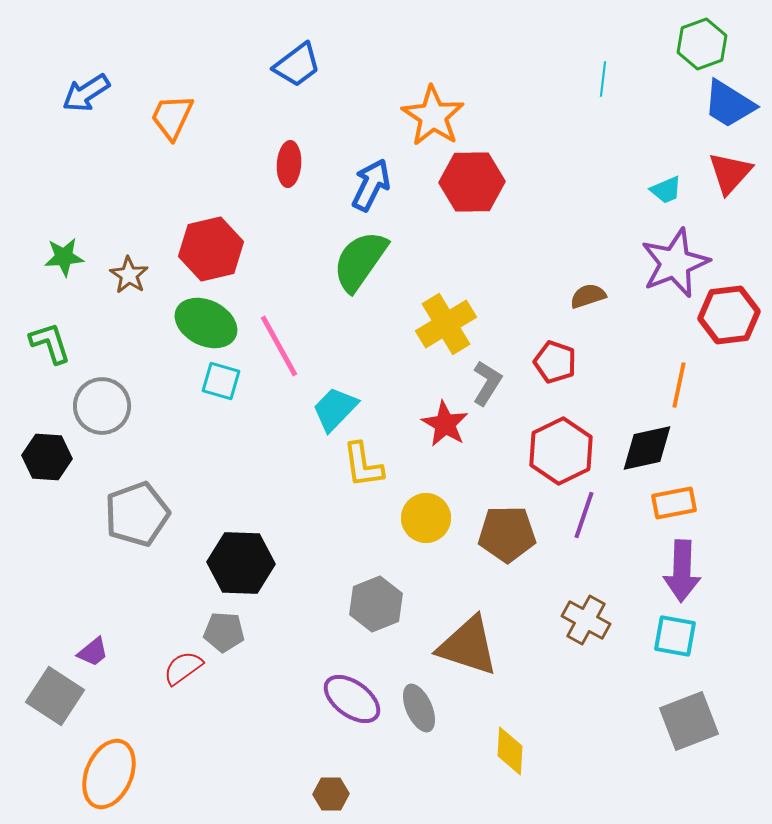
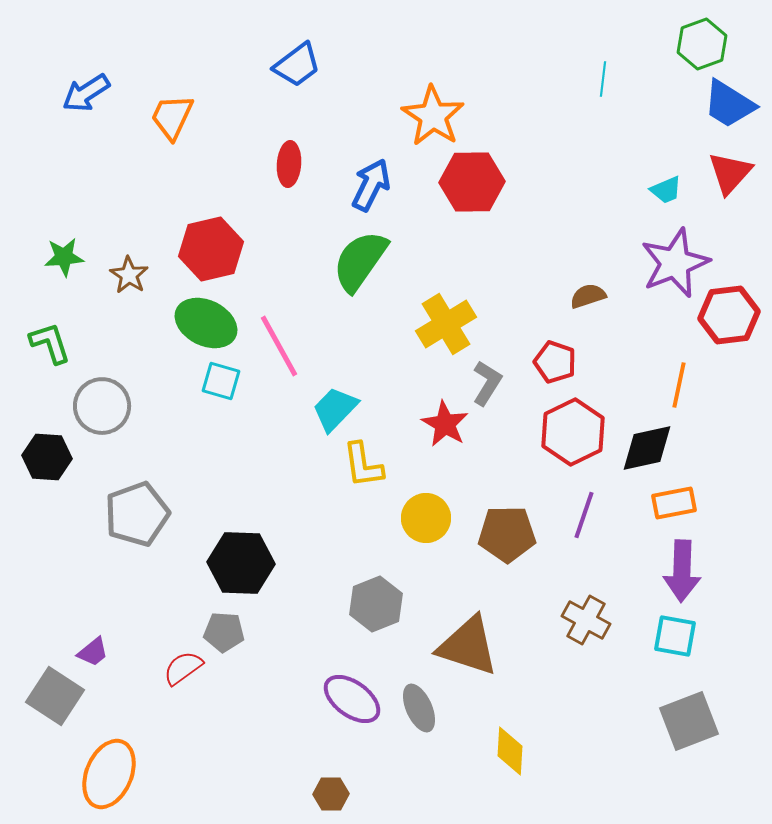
red hexagon at (561, 451): moved 12 px right, 19 px up
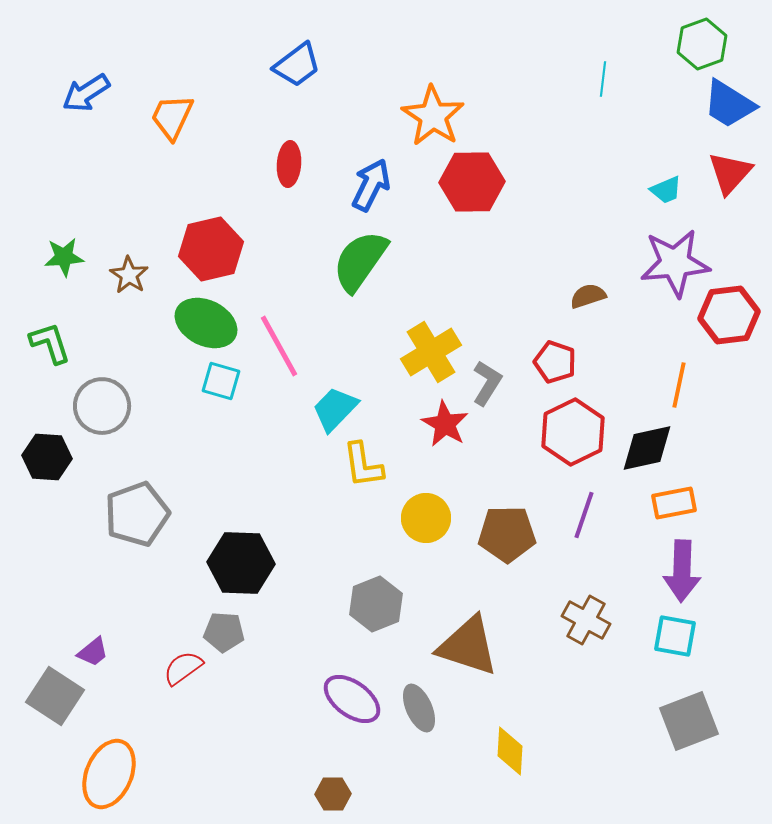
purple star at (675, 263): rotated 16 degrees clockwise
yellow cross at (446, 324): moved 15 px left, 28 px down
brown hexagon at (331, 794): moved 2 px right
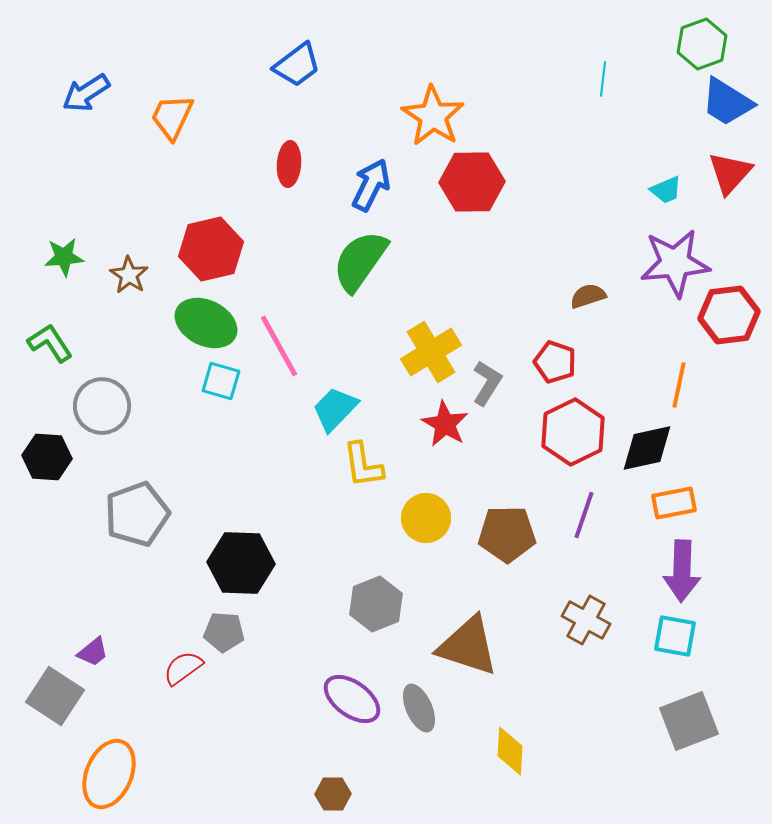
blue trapezoid at (729, 104): moved 2 px left, 2 px up
green L-shape at (50, 343): rotated 15 degrees counterclockwise
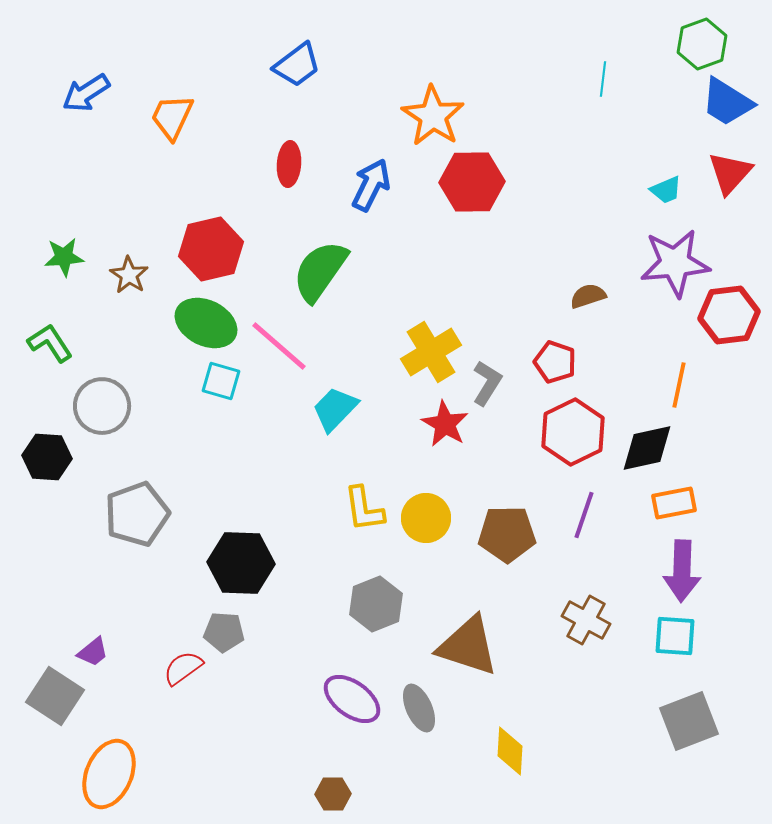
green semicircle at (360, 261): moved 40 px left, 10 px down
pink line at (279, 346): rotated 20 degrees counterclockwise
yellow L-shape at (363, 465): moved 1 px right, 44 px down
cyan square at (675, 636): rotated 6 degrees counterclockwise
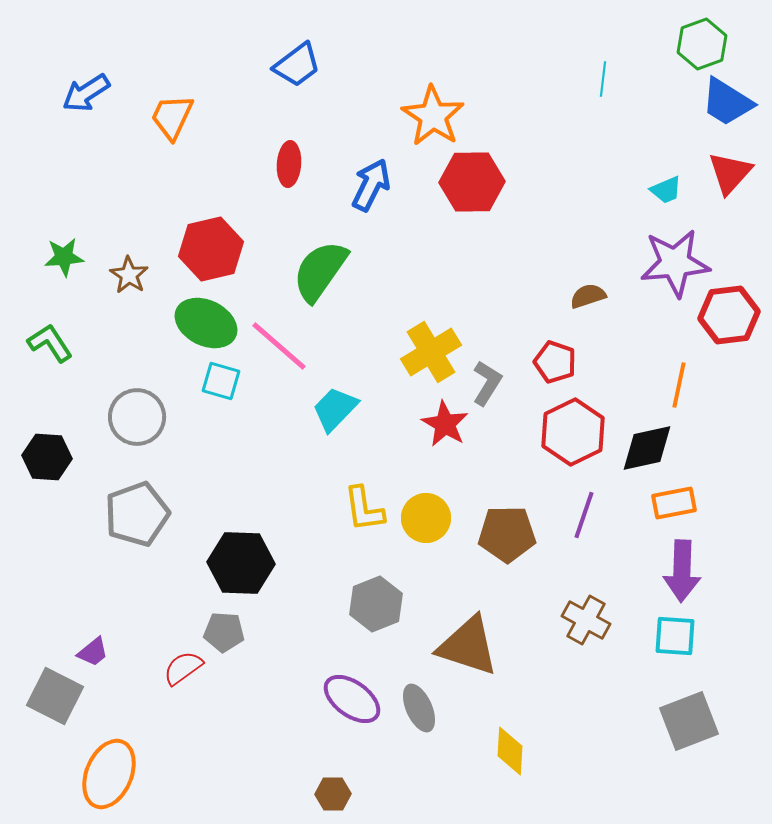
gray circle at (102, 406): moved 35 px right, 11 px down
gray square at (55, 696): rotated 6 degrees counterclockwise
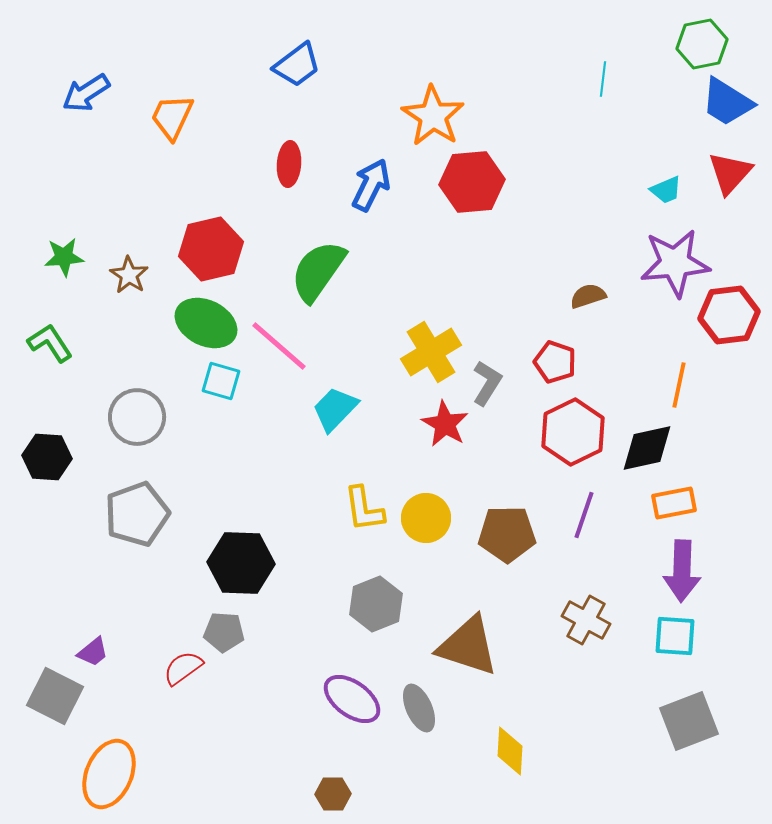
green hexagon at (702, 44): rotated 9 degrees clockwise
red hexagon at (472, 182): rotated 4 degrees counterclockwise
green semicircle at (320, 271): moved 2 px left
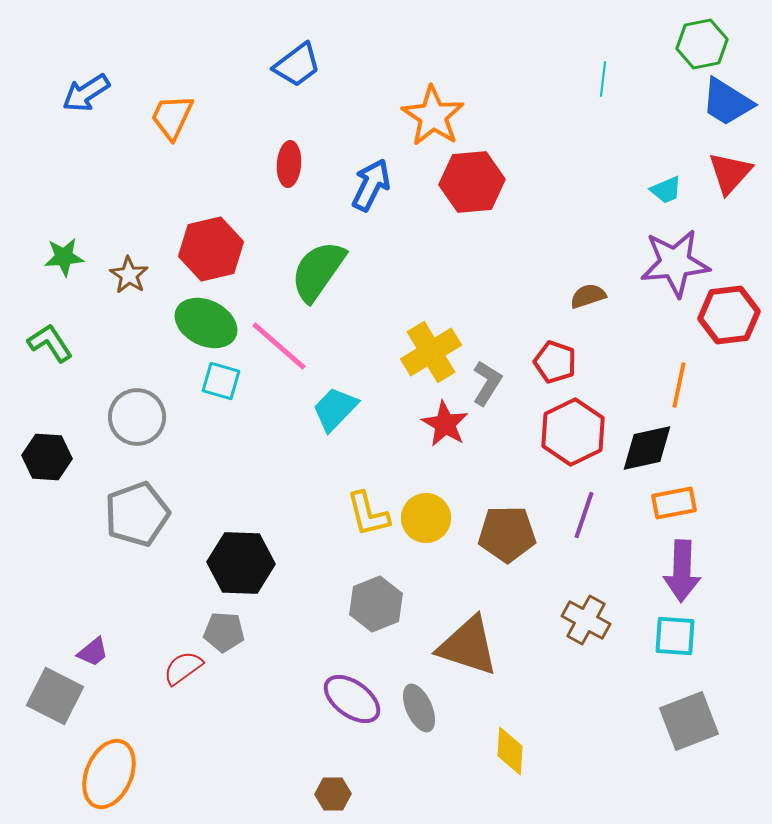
yellow L-shape at (364, 509): moved 4 px right, 5 px down; rotated 6 degrees counterclockwise
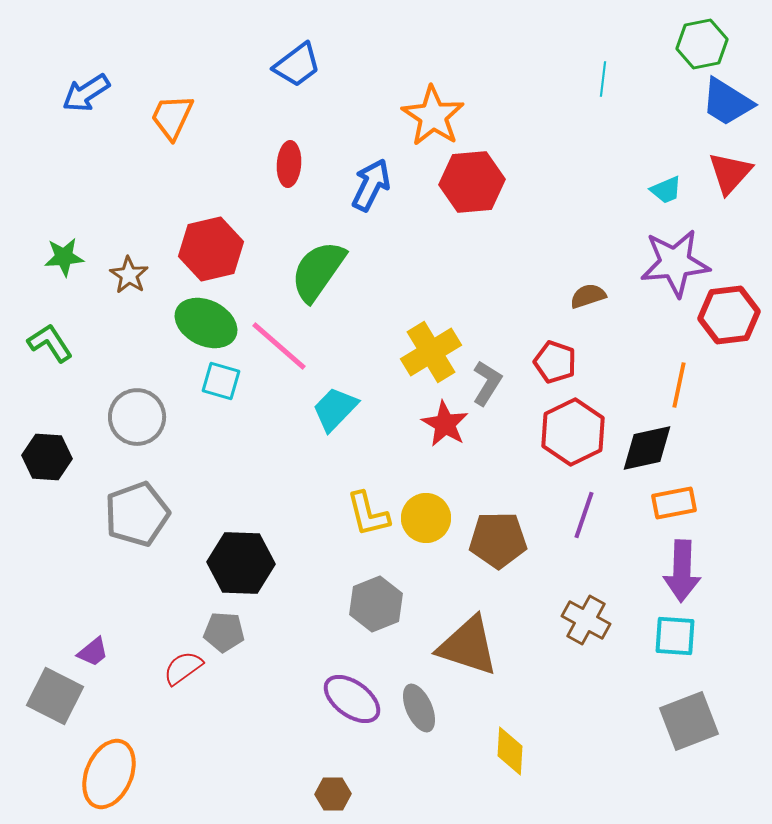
brown pentagon at (507, 534): moved 9 px left, 6 px down
